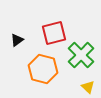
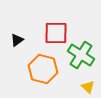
red square: moved 2 px right; rotated 15 degrees clockwise
green cross: rotated 12 degrees counterclockwise
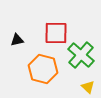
black triangle: rotated 24 degrees clockwise
green cross: rotated 8 degrees clockwise
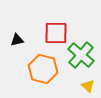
yellow triangle: moved 1 px up
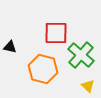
black triangle: moved 7 px left, 7 px down; rotated 24 degrees clockwise
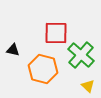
black triangle: moved 3 px right, 3 px down
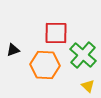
black triangle: rotated 32 degrees counterclockwise
green cross: moved 2 px right
orange hexagon: moved 2 px right, 4 px up; rotated 12 degrees counterclockwise
